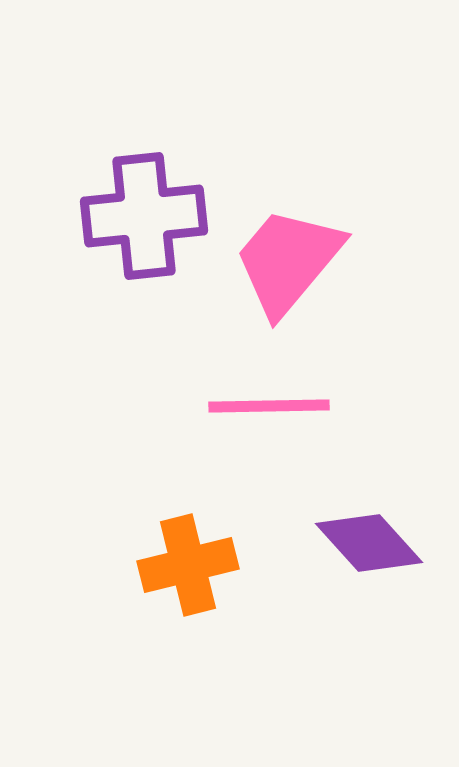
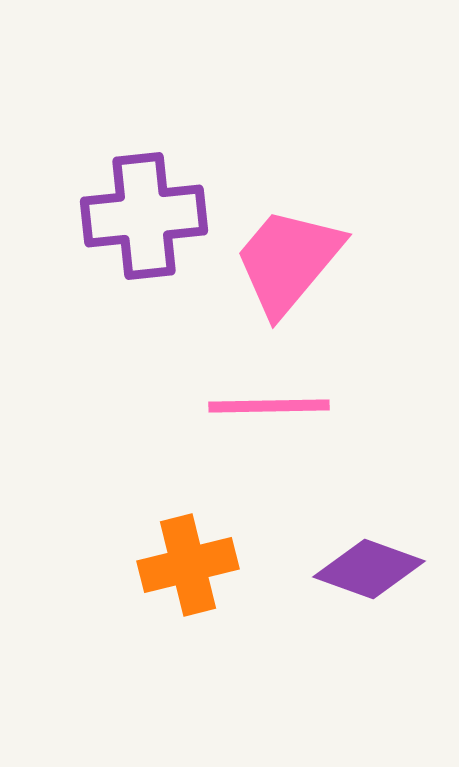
purple diamond: moved 26 px down; rotated 28 degrees counterclockwise
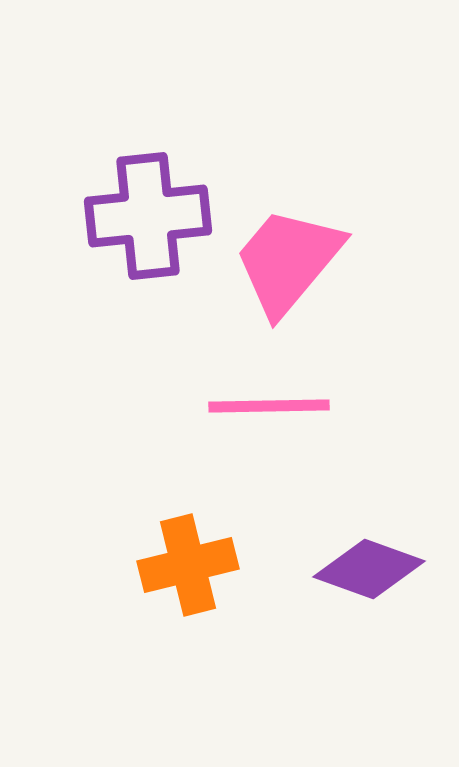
purple cross: moved 4 px right
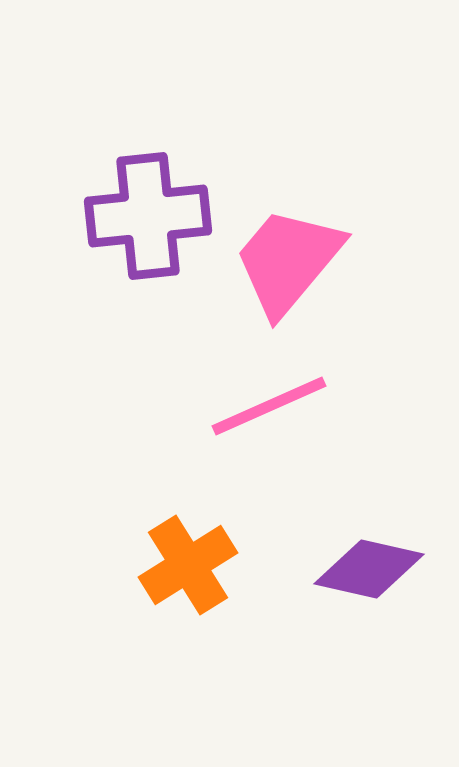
pink line: rotated 23 degrees counterclockwise
orange cross: rotated 18 degrees counterclockwise
purple diamond: rotated 7 degrees counterclockwise
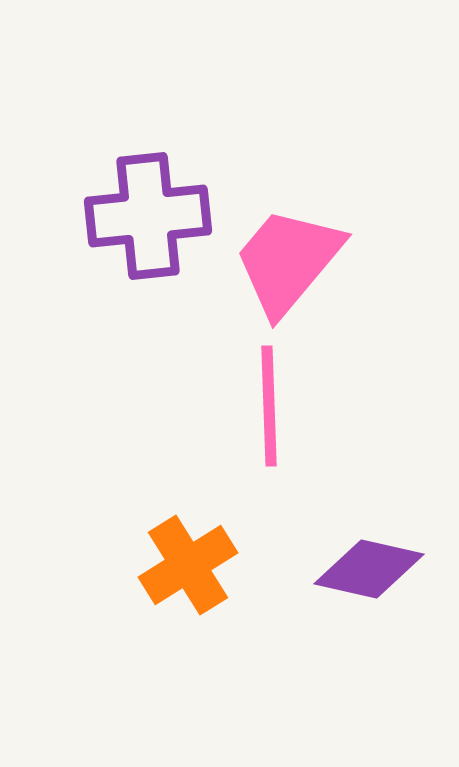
pink line: rotated 68 degrees counterclockwise
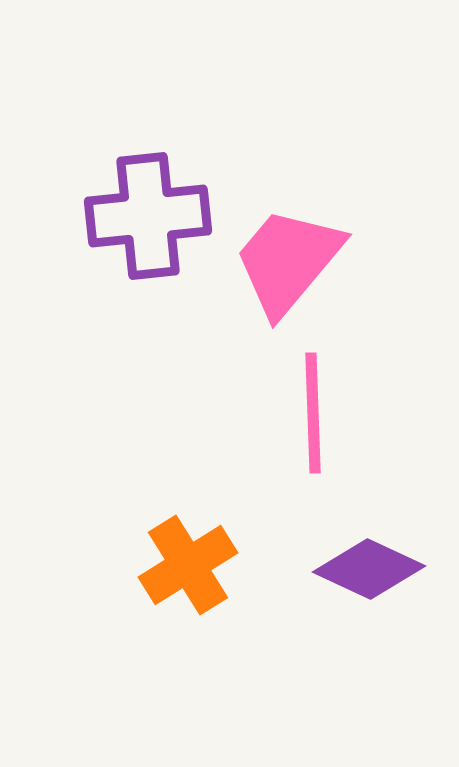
pink line: moved 44 px right, 7 px down
purple diamond: rotated 12 degrees clockwise
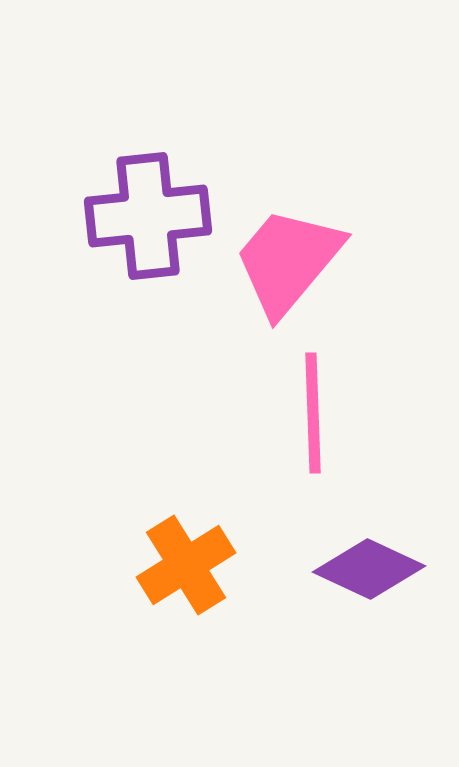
orange cross: moved 2 px left
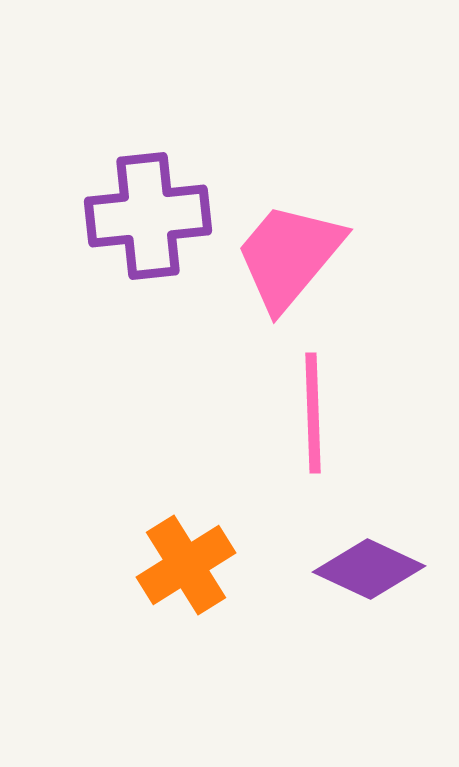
pink trapezoid: moved 1 px right, 5 px up
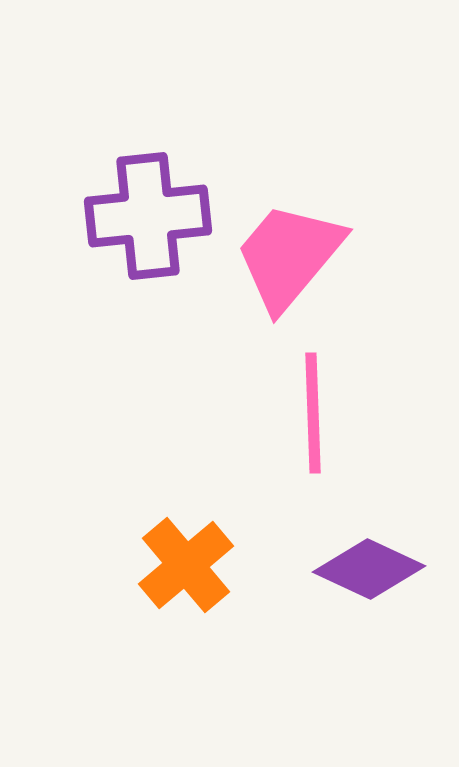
orange cross: rotated 8 degrees counterclockwise
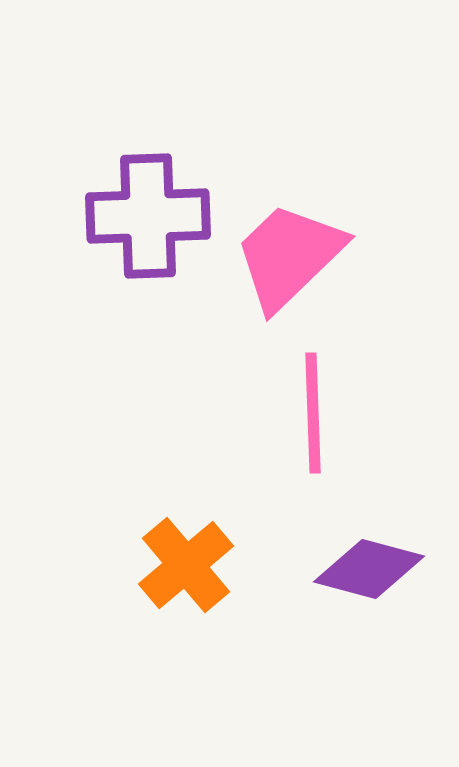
purple cross: rotated 4 degrees clockwise
pink trapezoid: rotated 6 degrees clockwise
purple diamond: rotated 10 degrees counterclockwise
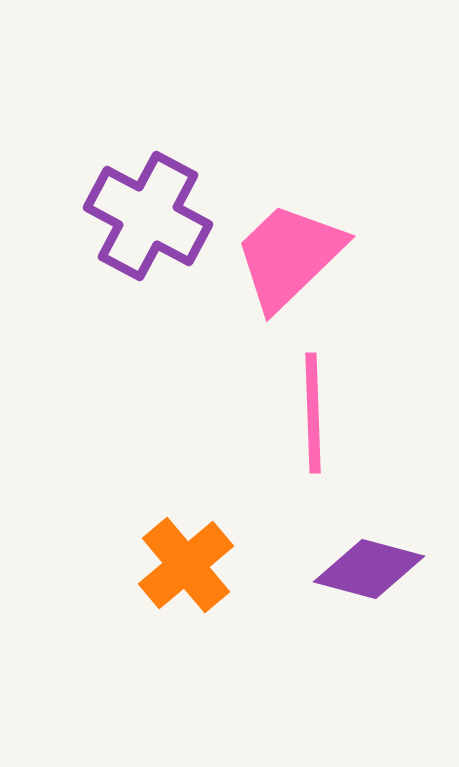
purple cross: rotated 30 degrees clockwise
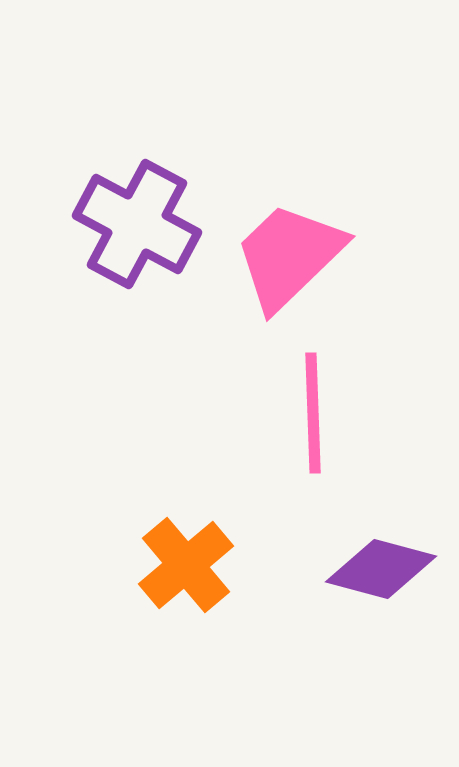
purple cross: moved 11 px left, 8 px down
purple diamond: moved 12 px right
